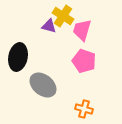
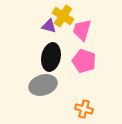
black ellipse: moved 33 px right
gray ellipse: rotated 56 degrees counterclockwise
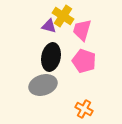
orange cross: rotated 12 degrees clockwise
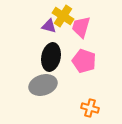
pink trapezoid: moved 1 px left, 3 px up
orange cross: moved 6 px right, 1 px up; rotated 12 degrees counterclockwise
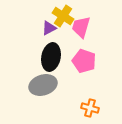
purple triangle: moved 2 px down; rotated 42 degrees counterclockwise
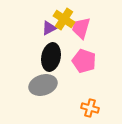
yellow cross: moved 1 px right, 3 px down
pink trapezoid: moved 1 px down
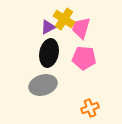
purple triangle: moved 1 px left, 1 px up
black ellipse: moved 2 px left, 4 px up
pink pentagon: moved 3 px up; rotated 15 degrees counterclockwise
orange cross: rotated 36 degrees counterclockwise
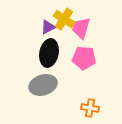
orange cross: rotated 30 degrees clockwise
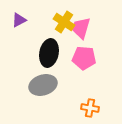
yellow cross: moved 3 px down
purple triangle: moved 29 px left, 7 px up
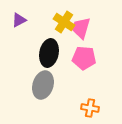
gray ellipse: rotated 56 degrees counterclockwise
